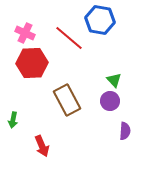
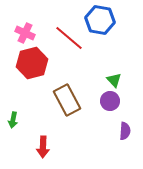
red hexagon: rotated 12 degrees counterclockwise
red arrow: moved 1 px right, 1 px down; rotated 25 degrees clockwise
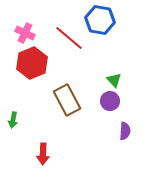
red hexagon: rotated 8 degrees counterclockwise
red arrow: moved 7 px down
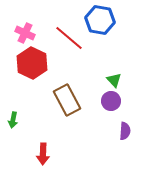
red hexagon: rotated 12 degrees counterclockwise
purple circle: moved 1 px right
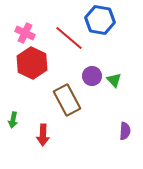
purple circle: moved 19 px left, 25 px up
red arrow: moved 19 px up
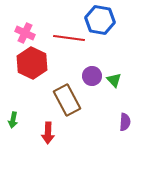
red line: rotated 32 degrees counterclockwise
purple semicircle: moved 9 px up
red arrow: moved 5 px right, 2 px up
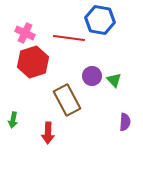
red hexagon: moved 1 px right, 1 px up; rotated 16 degrees clockwise
